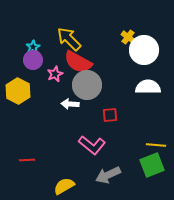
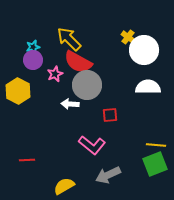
cyan star: rotated 16 degrees clockwise
green square: moved 3 px right, 1 px up
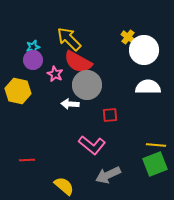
pink star: rotated 21 degrees counterclockwise
yellow hexagon: rotated 15 degrees counterclockwise
yellow semicircle: rotated 70 degrees clockwise
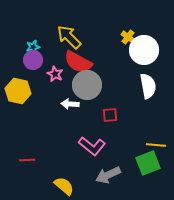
yellow arrow: moved 2 px up
white semicircle: moved 1 px up; rotated 80 degrees clockwise
pink L-shape: moved 1 px down
green square: moved 7 px left, 1 px up
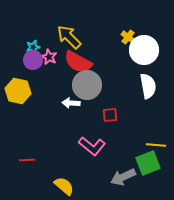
pink star: moved 6 px left, 17 px up
white arrow: moved 1 px right, 1 px up
gray arrow: moved 15 px right, 2 px down
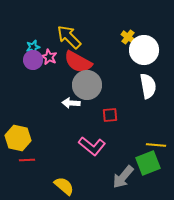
yellow hexagon: moved 47 px down
gray arrow: rotated 25 degrees counterclockwise
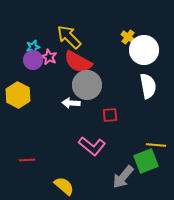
yellow hexagon: moved 43 px up; rotated 15 degrees clockwise
green square: moved 2 px left, 2 px up
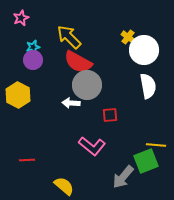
pink star: moved 28 px left, 39 px up; rotated 21 degrees clockwise
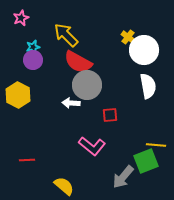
yellow arrow: moved 3 px left, 2 px up
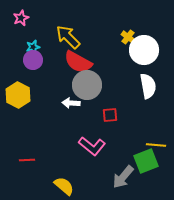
yellow arrow: moved 2 px right, 2 px down
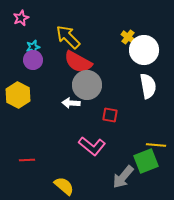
red square: rotated 14 degrees clockwise
